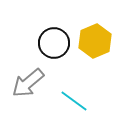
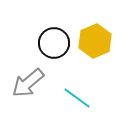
cyan line: moved 3 px right, 3 px up
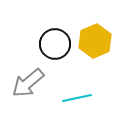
black circle: moved 1 px right, 1 px down
cyan line: rotated 48 degrees counterclockwise
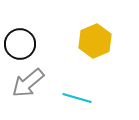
black circle: moved 35 px left
cyan line: rotated 28 degrees clockwise
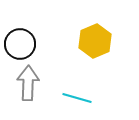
gray arrow: rotated 132 degrees clockwise
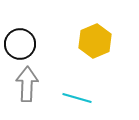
gray arrow: moved 1 px left, 1 px down
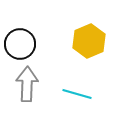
yellow hexagon: moved 6 px left
cyan line: moved 4 px up
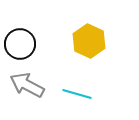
yellow hexagon: rotated 12 degrees counterclockwise
gray arrow: moved 1 px down; rotated 64 degrees counterclockwise
